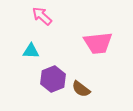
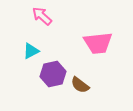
cyan triangle: rotated 30 degrees counterclockwise
purple hexagon: moved 5 px up; rotated 10 degrees clockwise
brown semicircle: moved 1 px left, 4 px up
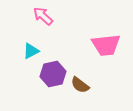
pink arrow: moved 1 px right
pink trapezoid: moved 8 px right, 2 px down
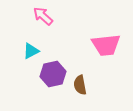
brown semicircle: rotated 42 degrees clockwise
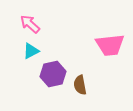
pink arrow: moved 13 px left, 8 px down
pink trapezoid: moved 4 px right
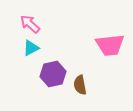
cyan triangle: moved 3 px up
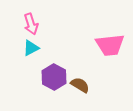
pink arrow: moved 1 px right; rotated 150 degrees counterclockwise
purple hexagon: moved 1 px right, 3 px down; rotated 20 degrees counterclockwise
brown semicircle: rotated 132 degrees clockwise
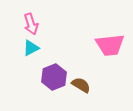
purple hexagon: rotated 10 degrees clockwise
brown semicircle: moved 1 px right
